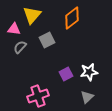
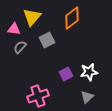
yellow triangle: moved 2 px down
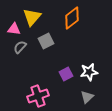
gray square: moved 1 px left, 1 px down
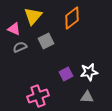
yellow triangle: moved 1 px right, 1 px up
pink triangle: rotated 16 degrees clockwise
gray semicircle: rotated 24 degrees clockwise
gray triangle: rotated 48 degrees clockwise
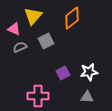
purple square: moved 3 px left, 1 px up
pink cross: rotated 20 degrees clockwise
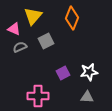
orange diamond: rotated 30 degrees counterclockwise
